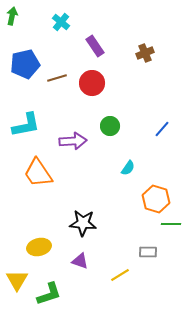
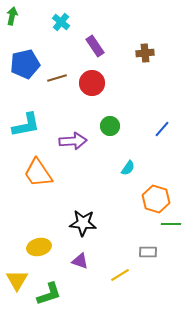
brown cross: rotated 18 degrees clockwise
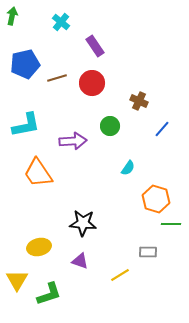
brown cross: moved 6 px left, 48 px down; rotated 30 degrees clockwise
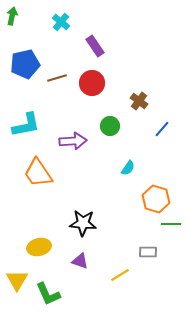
brown cross: rotated 12 degrees clockwise
green L-shape: moved 1 px left; rotated 84 degrees clockwise
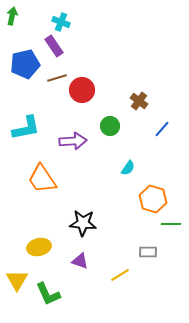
cyan cross: rotated 18 degrees counterclockwise
purple rectangle: moved 41 px left
red circle: moved 10 px left, 7 px down
cyan L-shape: moved 3 px down
orange trapezoid: moved 4 px right, 6 px down
orange hexagon: moved 3 px left
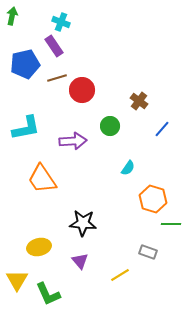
gray rectangle: rotated 18 degrees clockwise
purple triangle: rotated 30 degrees clockwise
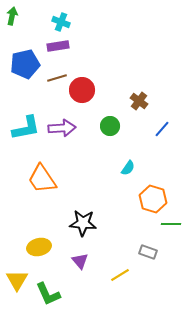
purple rectangle: moved 4 px right; rotated 65 degrees counterclockwise
purple arrow: moved 11 px left, 13 px up
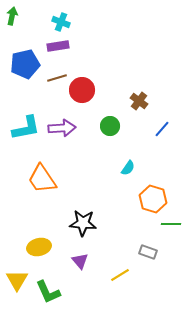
green L-shape: moved 2 px up
